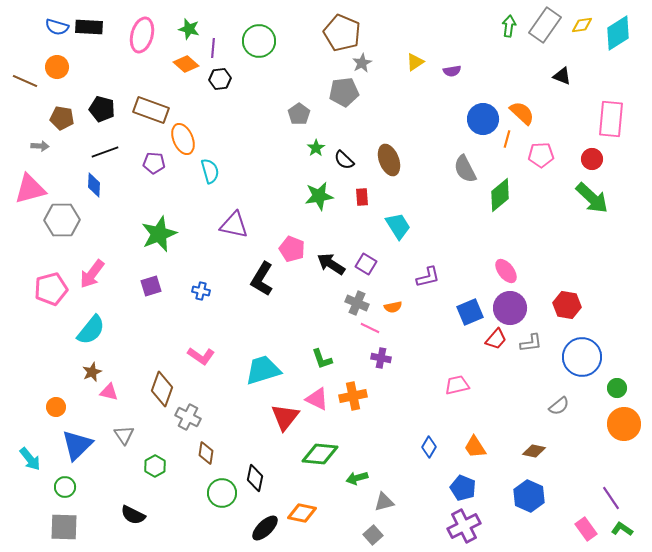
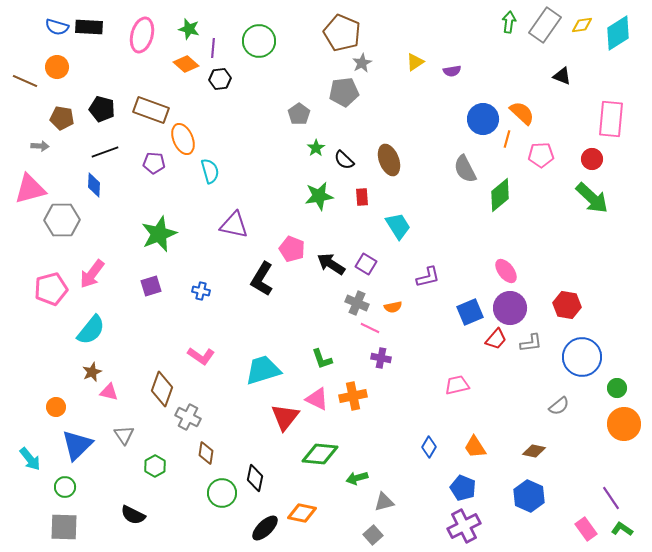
green arrow at (509, 26): moved 4 px up
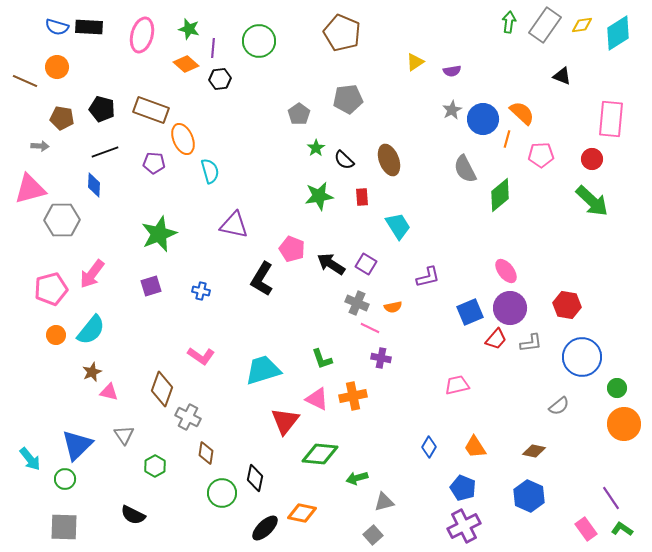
gray star at (362, 63): moved 90 px right, 47 px down
gray pentagon at (344, 92): moved 4 px right, 7 px down
green arrow at (592, 198): moved 3 px down
orange circle at (56, 407): moved 72 px up
red triangle at (285, 417): moved 4 px down
green circle at (65, 487): moved 8 px up
